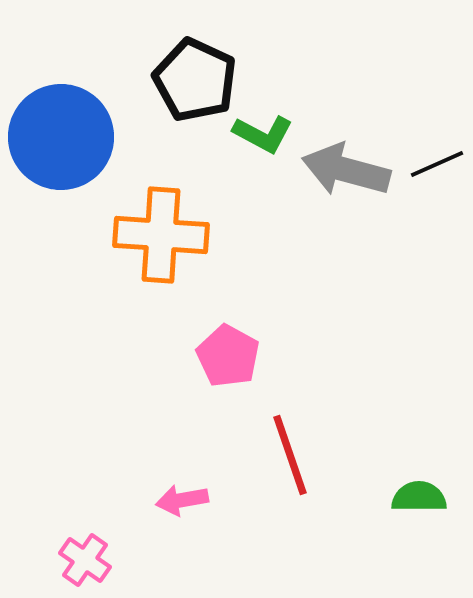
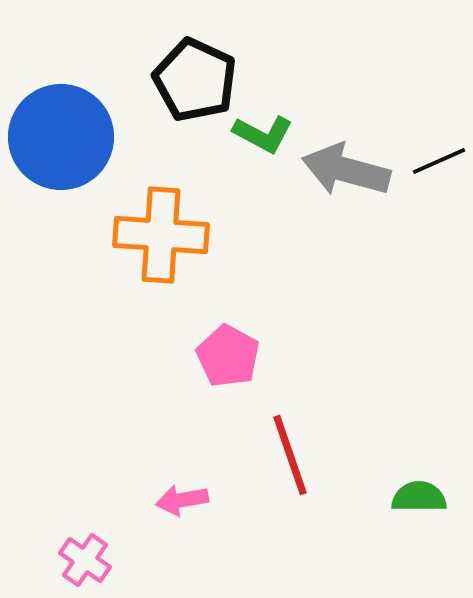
black line: moved 2 px right, 3 px up
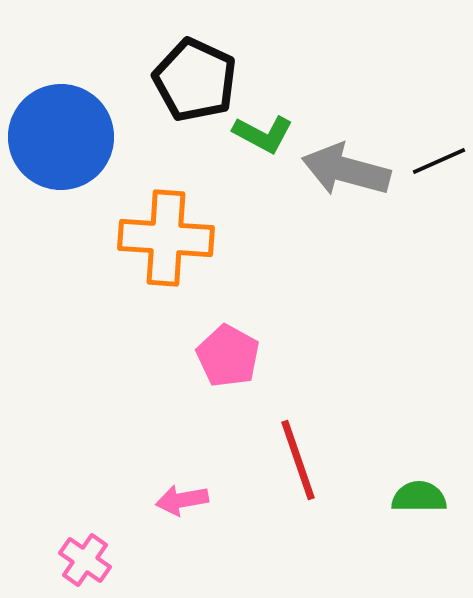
orange cross: moved 5 px right, 3 px down
red line: moved 8 px right, 5 px down
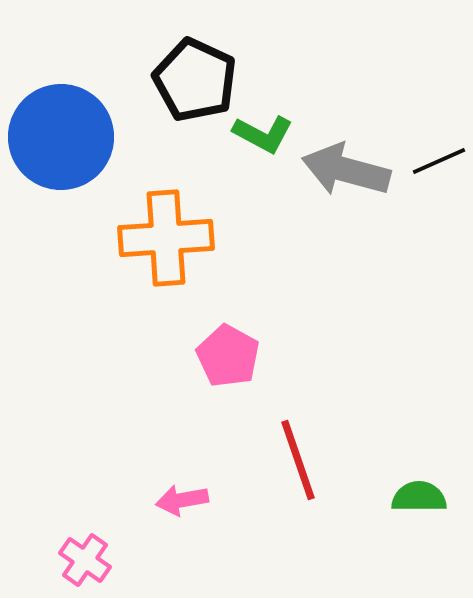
orange cross: rotated 8 degrees counterclockwise
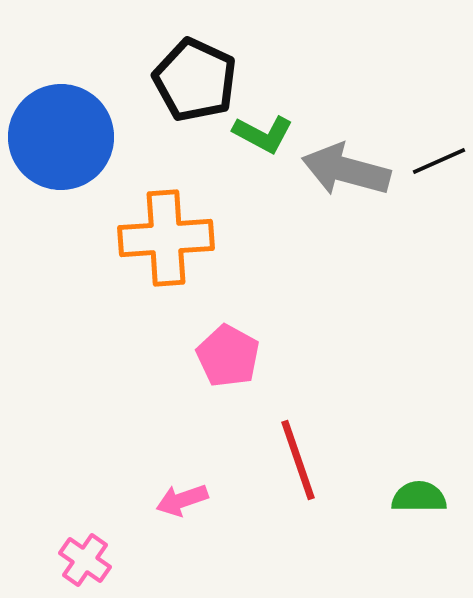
pink arrow: rotated 9 degrees counterclockwise
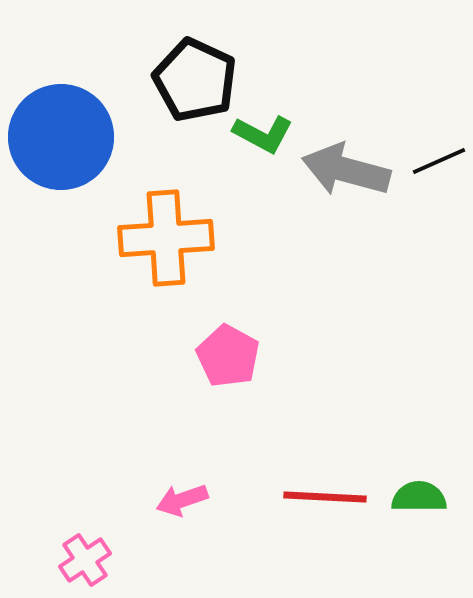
red line: moved 27 px right, 37 px down; rotated 68 degrees counterclockwise
pink cross: rotated 21 degrees clockwise
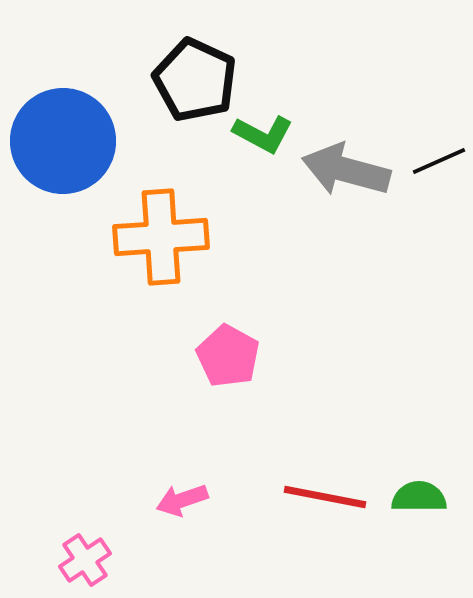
blue circle: moved 2 px right, 4 px down
orange cross: moved 5 px left, 1 px up
red line: rotated 8 degrees clockwise
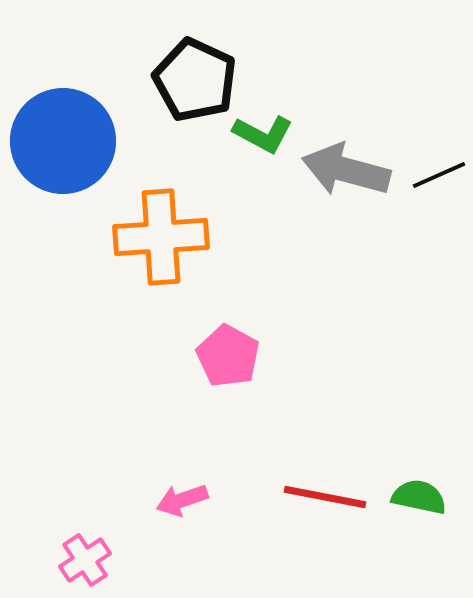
black line: moved 14 px down
green semicircle: rotated 12 degrees clockwise
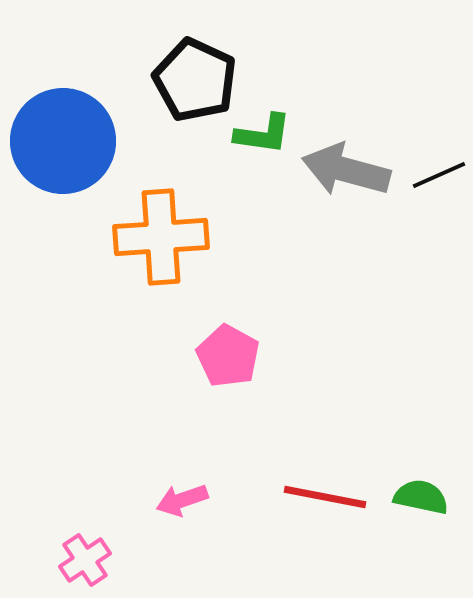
green L-shape: rotated 20 degrees counterclockwise
green semicircle: moved 2 px right
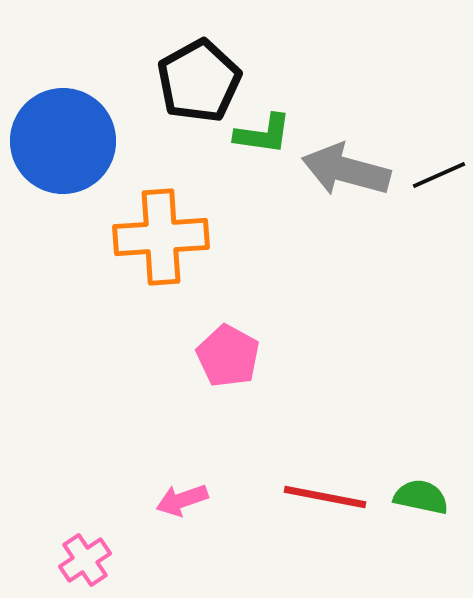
black pentagon: moved 4 px right, 1 px down; rotated 18 degrees clockwise
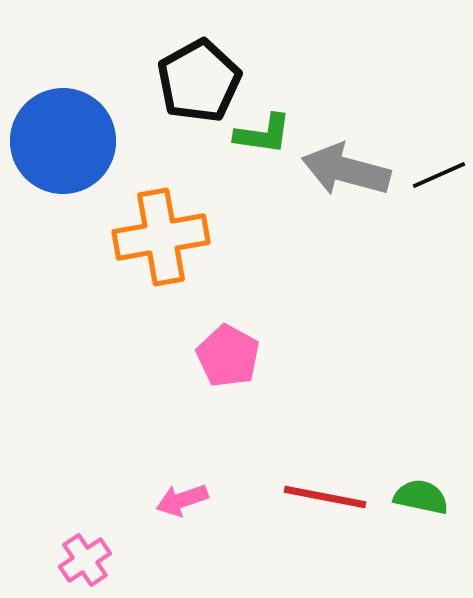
orange cross: rotated 6 degrees counterclockwise
